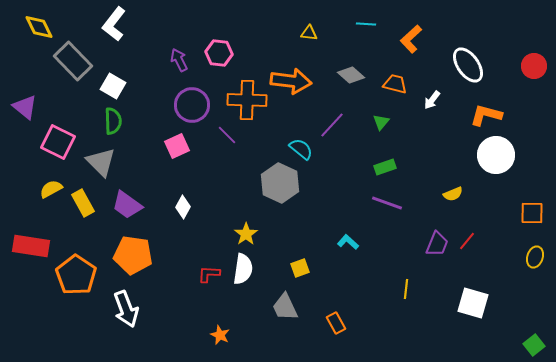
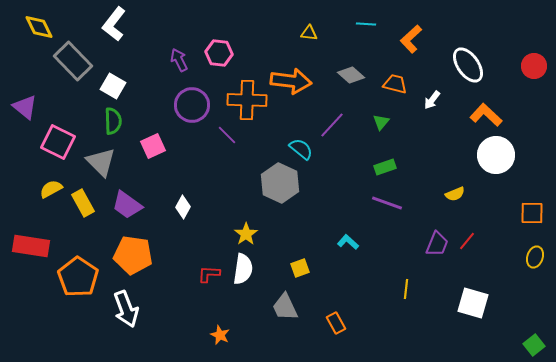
orange L-shape at (486, 115): rotated 28 degrees clockwise
pink square at (177, 146): moved 24 px left
yellow semicircle at (453, 194): moved 2 px right
orange pentagon at (76, 275): moved 2 px right, 2 px down
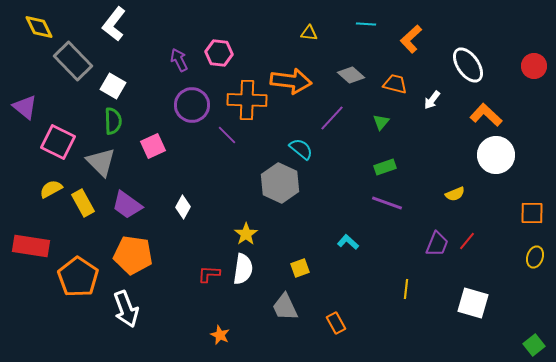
purple line at (332, 125): moved 7 px up
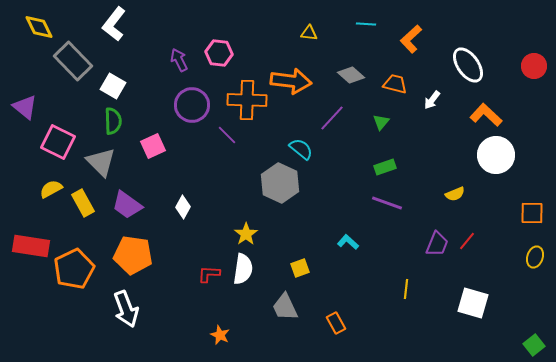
orange pentagon at (78, 277): moved 4 px left, 8 px up; rotated 12 degrees clockwise
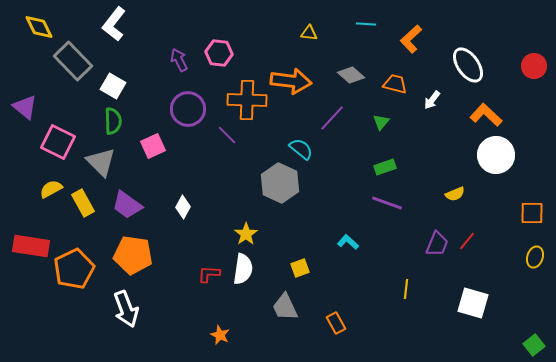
purple circle at (192, 105): moved 4 px left, 4 px down
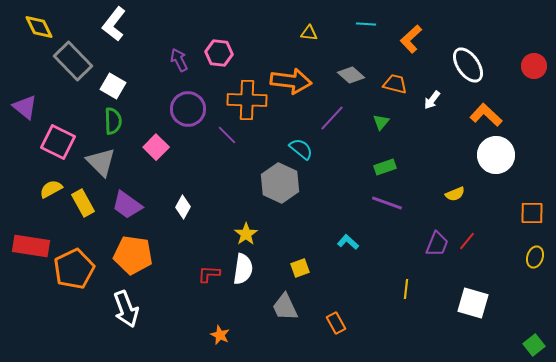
pink square at (153, 146): moved 3 px right, 1 px down; rotated 20 degrees counterclockwise
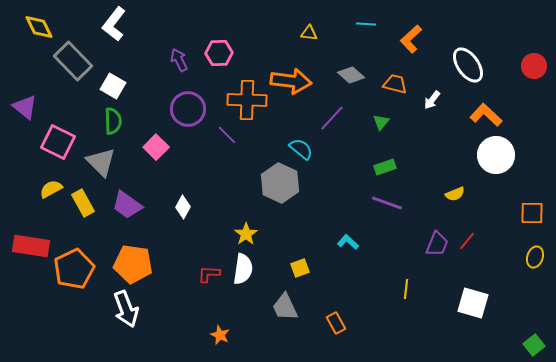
pink hexagon at (219, 53): rotated 8 degrees counterclockwise
orange pentagon at (133, 255): moved 9 px down
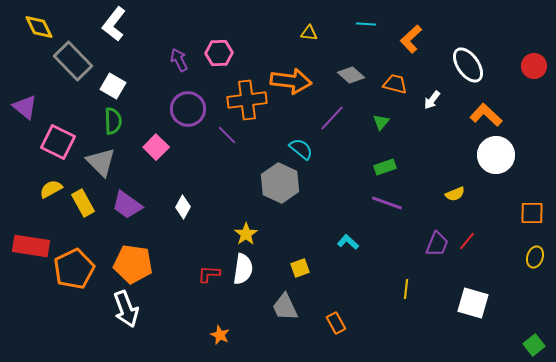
orange cross at (247, 100): rotated 9 degrees counterclockwise
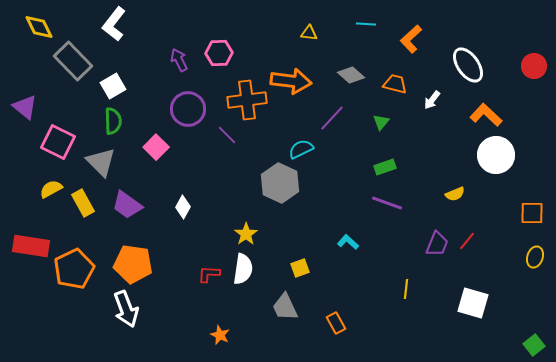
white square at (113, 86): rotated 30 degrees clockwise
cyan semicircle at (301, 149): rotated 65 degrees counterclockwise
